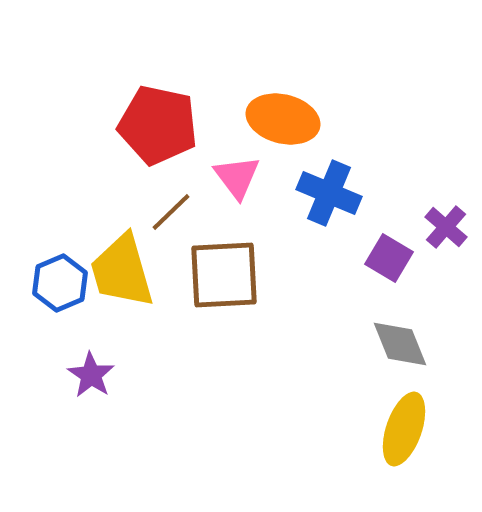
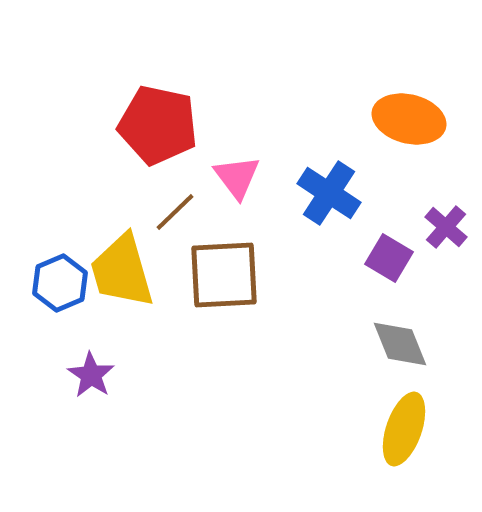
orange ellipse: moved 126 px right
blue cross: rotated 10 degrees clockwise
brown line: moved 4 px right
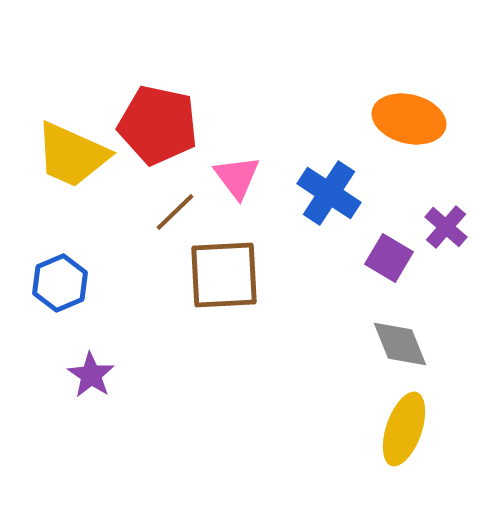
yellow trapezoid: moved 50 px left, 116 px up; rotated 50 degrees counterclockwise
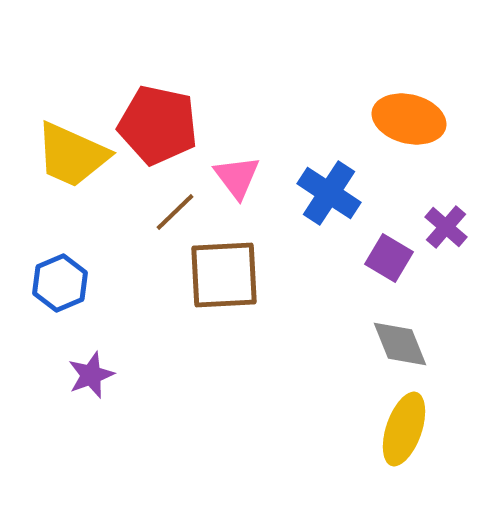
purple star: rotated 18 degrees clockwise
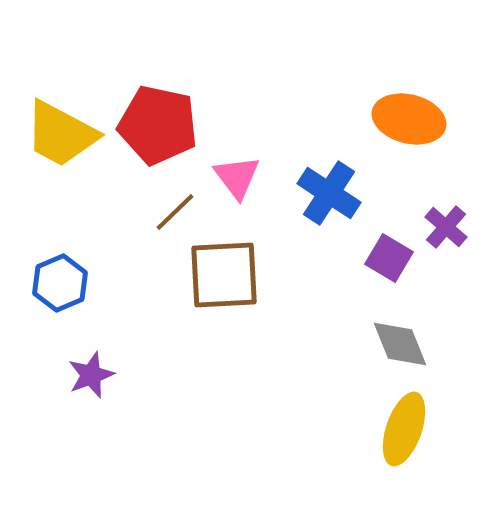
yellow trapezoid: moved 11 px left, 21 px up; rotated 4 degrees clockwise
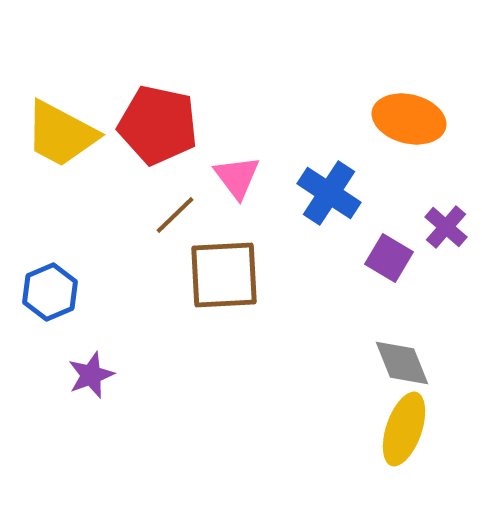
brown line: moved 3 px down
blue hexagon: moved 10 px left, 9 px down
gray diamond: moved 2 px right, 19 px down
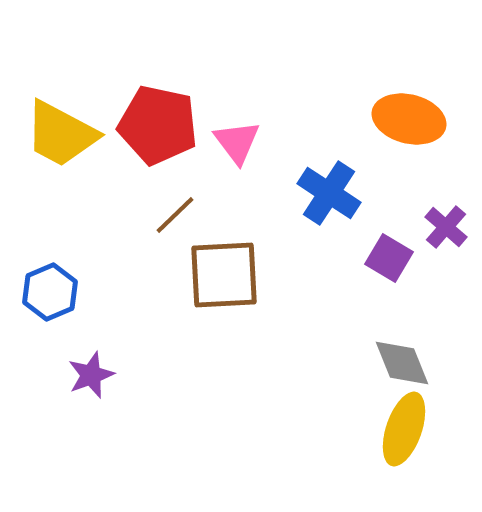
pink triangle: moved 35 px up
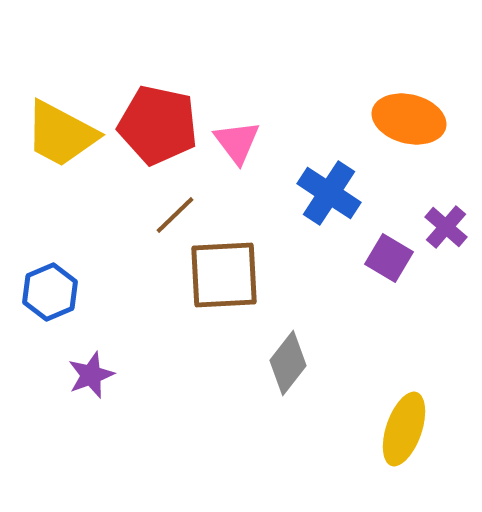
gray diamond: moved 114 px left; rotated 60 degrees clockwise
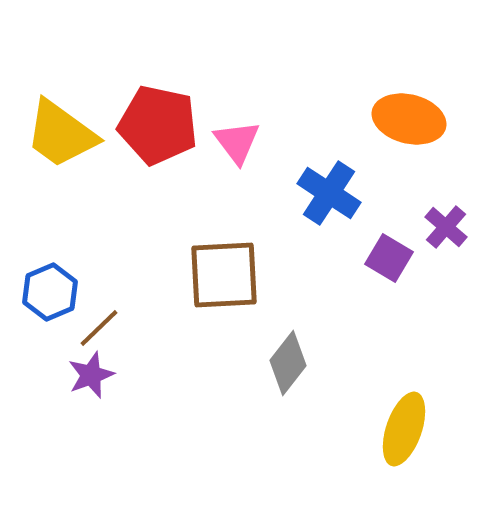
yellow trapezoid: rotated 8 degrees clockwise
brown line: moved 76 px left, 113 px down
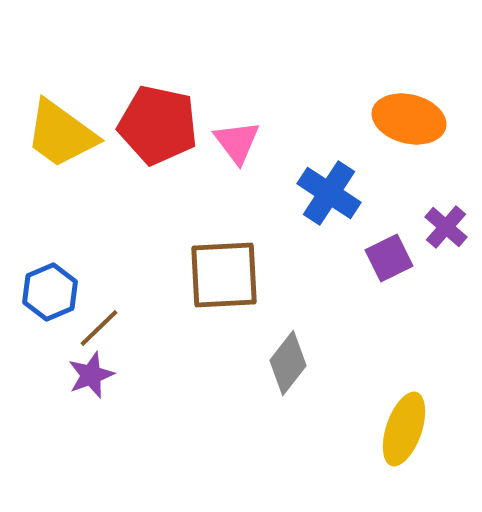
purple square: rotated 33 degrees clockwise
